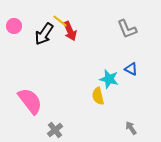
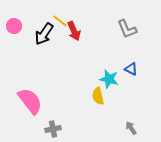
red arrow: moved 4 px right
gray cross: moved 2 px left, 1 px up; rotated 28 degrees clockwise
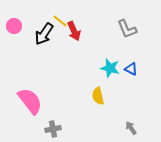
cyan star: moved 1 px right, 11 px up
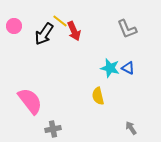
blue triangle: moved 3 px left, 1 px up
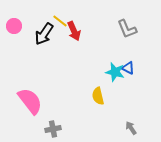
cyan star: moved 5 px right, 4 px down
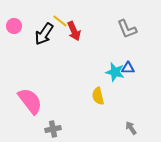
blue triangle: rotated 24 degrees counterclockwise
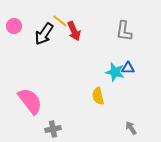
gray L-shape: moved 3 px left, 2 px down; rotated 30 degrees clockwise
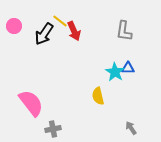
cyan star: rotated 18 degrees clockwise
pink semicircle: moved 1 px right, 2 px down
